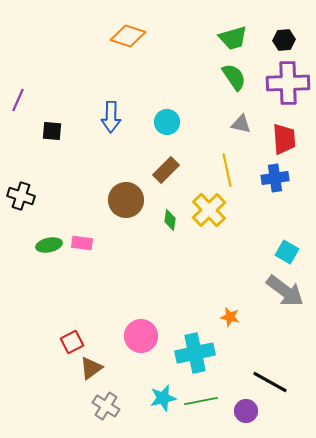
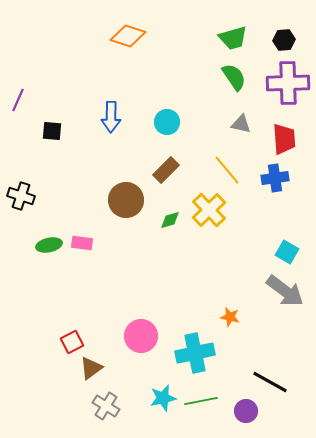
yellow line: rotated 28 degrees counterclockwise
green diamond: rotated 65 degrees clockwise
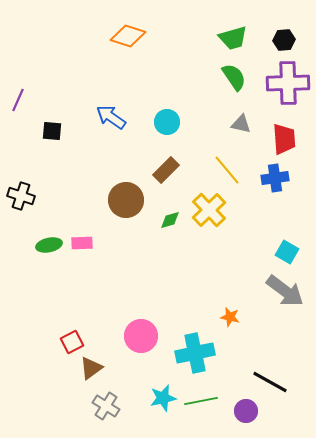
blue arrow: rotated 124 degrees clockwise
pink rectangle: rotated 10 degrees counterclockwise
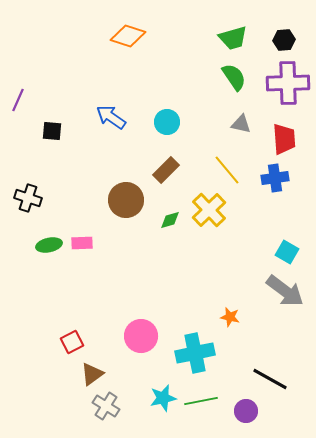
black cross: moved 7 px right, 2 px down
brown triangle: moved 1 px right, 6 px down
black line: moved 3 px up
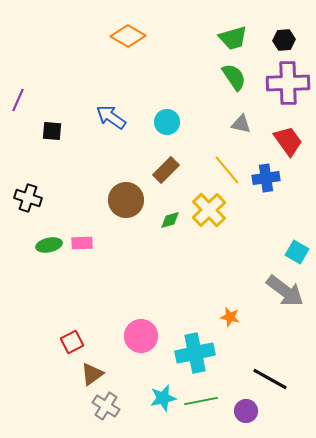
orange diamond: rotated 12 degrees clockwise
red trapezoid: moved 4 px right, 2 px down; rotated 32 degrees counterclockwise
blue cross: moved 9 px left
cyan square: moved 10 px right
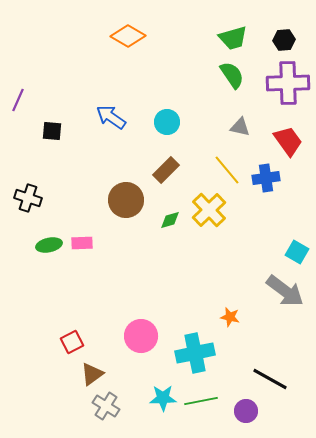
green semicircle: moved 2 px left, 2 px up
gray triangle: moved 1 px left, 3 px down
cyan star: rotated 12 degrees clockwise
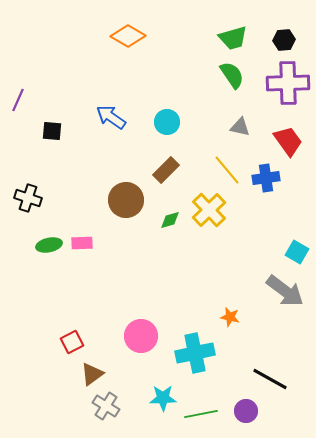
green line: moved 13 px down
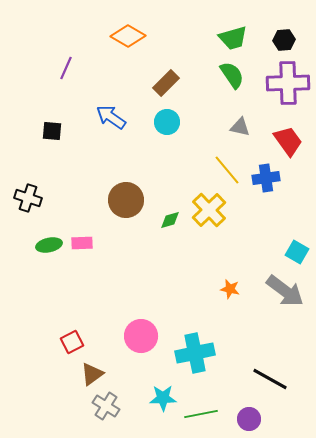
purple line: moved 48 px right, 32 px up
brown rectangle: moved 87 px up
orange star: moved 28 px up
purple circle: moved 3 px right, 8 px down
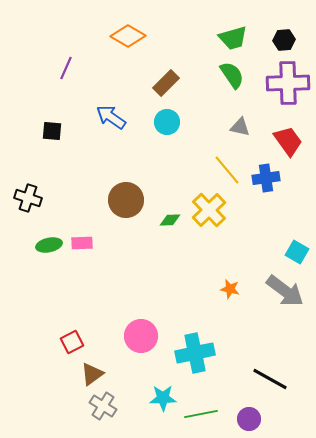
green diamond: rotated 15 degrees clockwise
gray cross: moved 3 px left
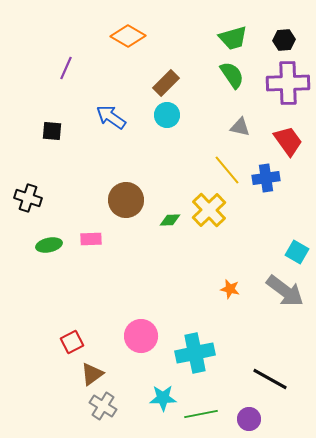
cyan circle: moved 7 px up
pink rectangle: moved 9 px right, 4 px up
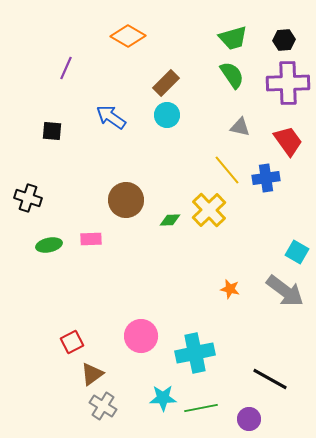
green line: moved 6 px up
